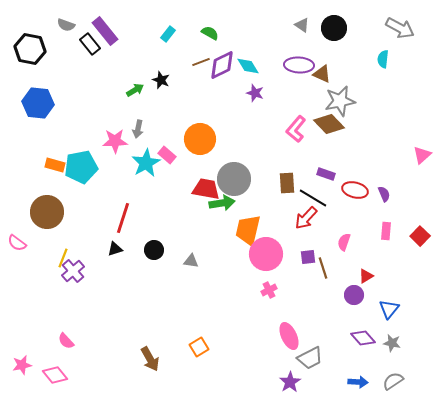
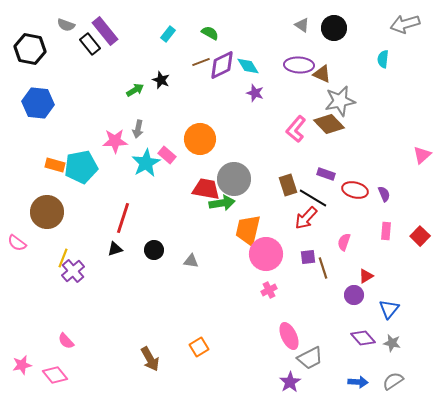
gray arrow at (400, 28): moved 5 px right, 4 px up; rotated 136 degrees clockwise
brown rectangle at (287, 183): moved 1 px right, 2 px down; rotated 15 degrees counterclockwise
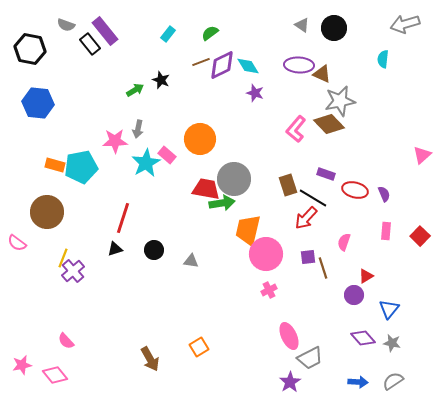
green semicircle at (210, 33): rotated 66 degrees counterclockwise
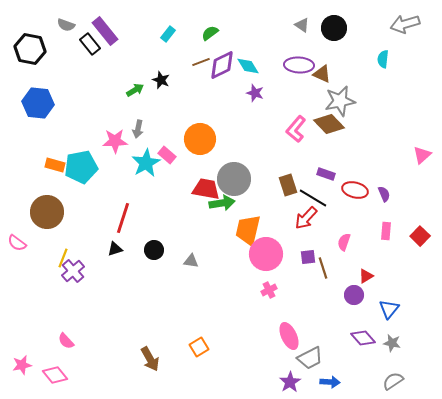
blue arrow at (358, 382): moved 28 px left
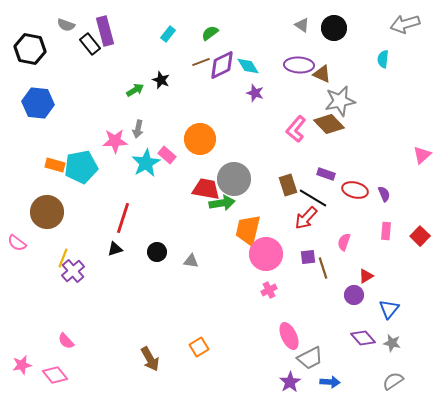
purple rectangle at (105, 31): rotated 24 degrees clockwise
black circle at (154, 250): moved 3 px right, 2 px down
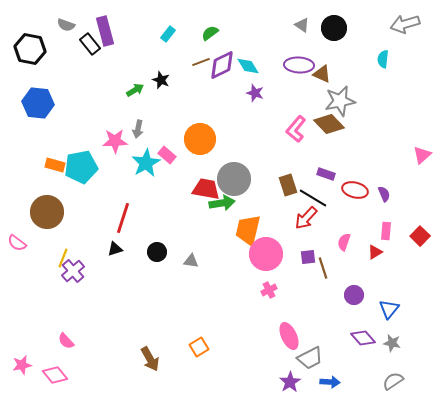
red triangle at (366, 276): moved 9 px right, 24 px up
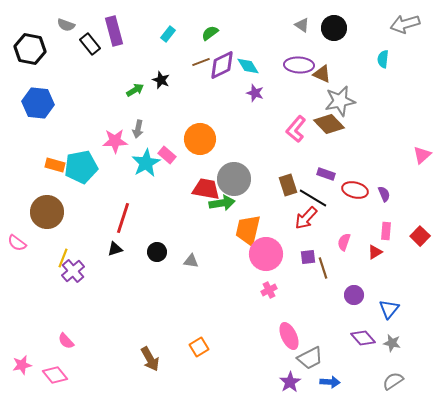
purple rectangle at (105, 31): moved 9 px right
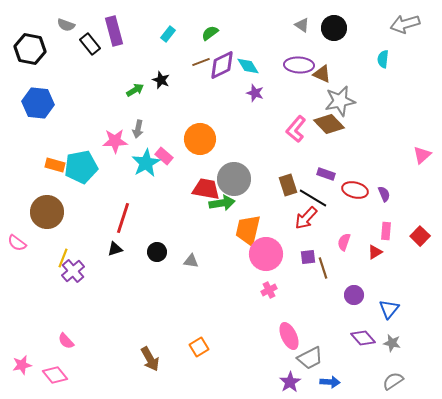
pink rectangle at (167, 155): moved 3 px left, 1 px down
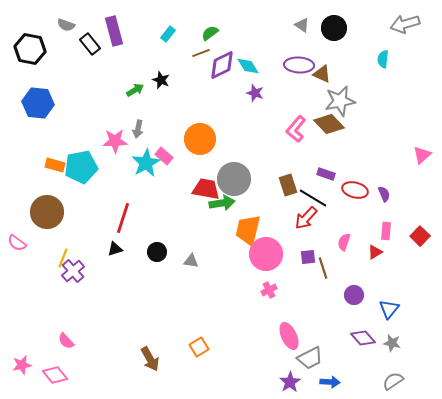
brown line at (201, 62): moved 9 px up
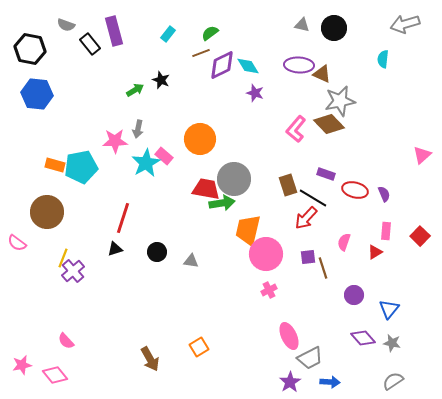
gray triangle at (302, 25): rotated 21 degrees counterclockwise
blue hexagon at (38, 103): moved 1 px left, 9 px up
